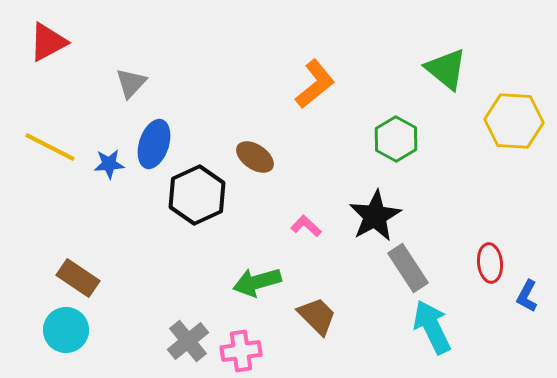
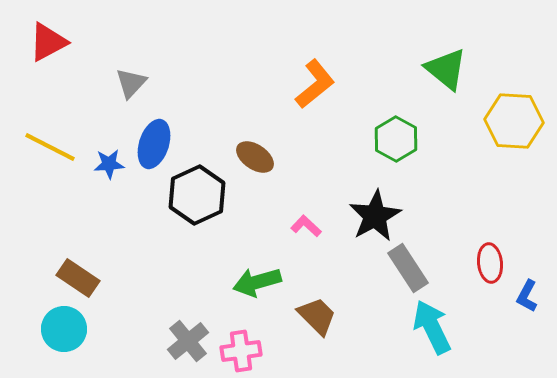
cyan circle: moved 2 px left, 1 px up
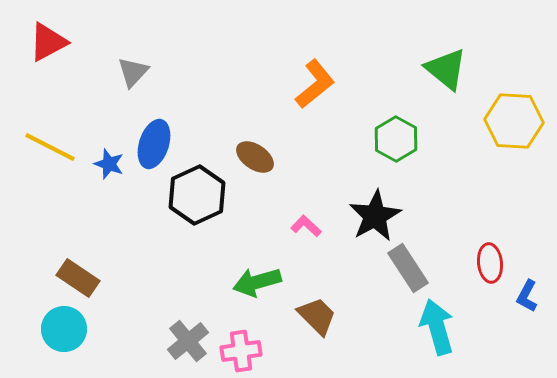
gray triangle: moved 2 px right, 11 px up
blue star: rotated 24 degrees clockwise
cyan arrow: moved 5 px right; rotated 10 degrees clockwise
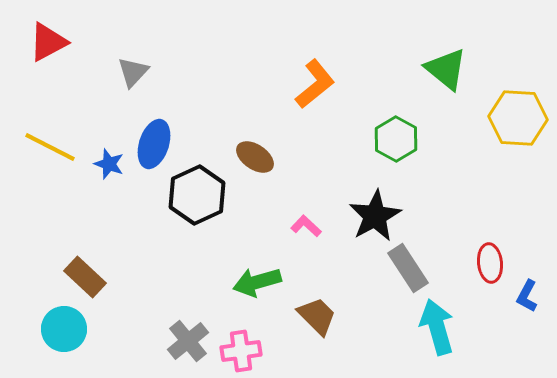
yellow hexagon: moved 4 px right, 3 px up
brown rectangle: moved 7 px right, 1 px up; rotated 9 degrees clockwise
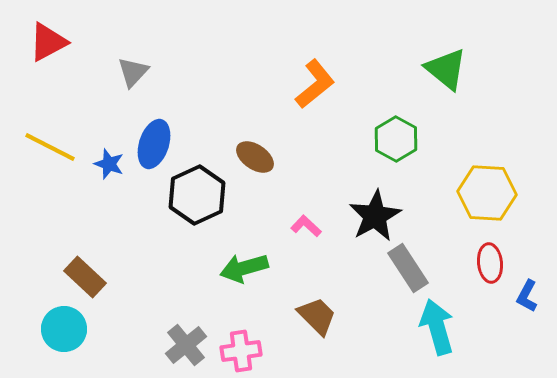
yellow hexagon: moved 31 px left, 75 px down
green arrow: moved 13 px left, 14 px up
gray cross: moved 2 px left, 4 px down
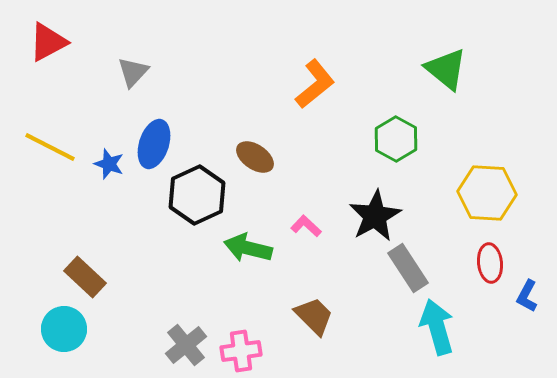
green arrow: moved 4 px right, 20 px up; rotated 30 degrees clockwise
brown trapezoid: moved 3 px left
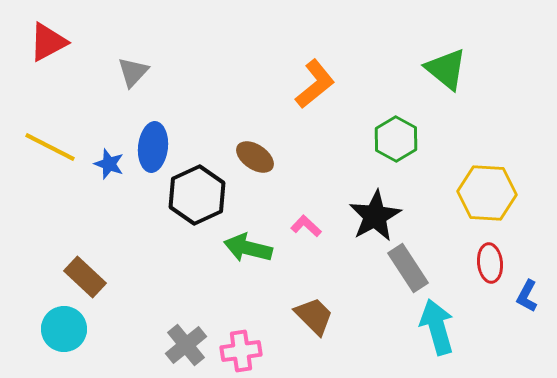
blue ellipse: moved 1 px left, 3 px down; rotated 12 degrees counterclockwise
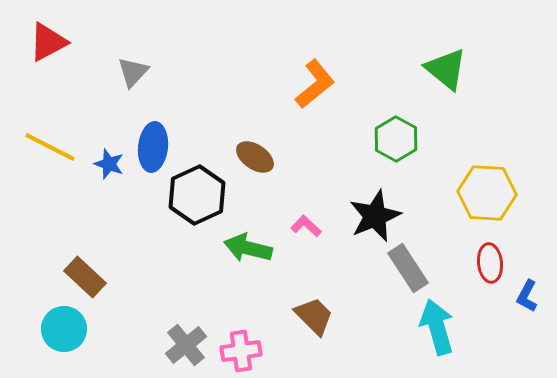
black star: rotated 6 degrees clockwise
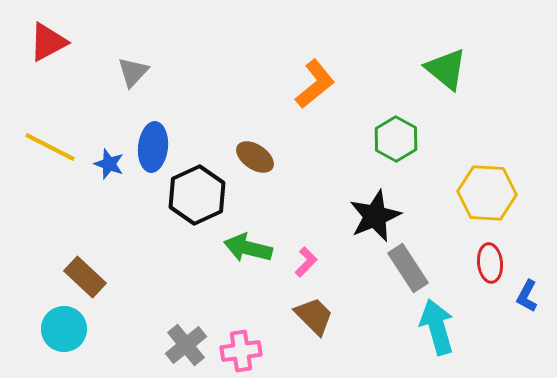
pink L-shape: moved 36 px down; rotated 92 degrees clockwise
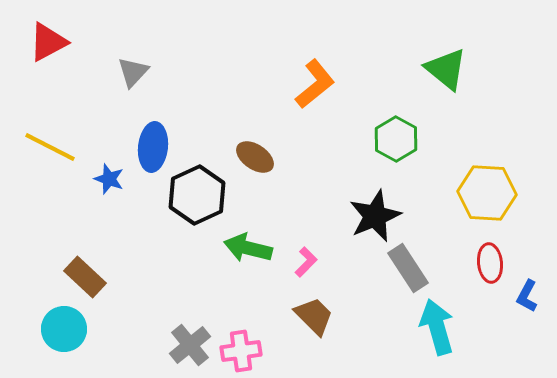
blue star: moved 15 px down
gray cross: moved 4 px right
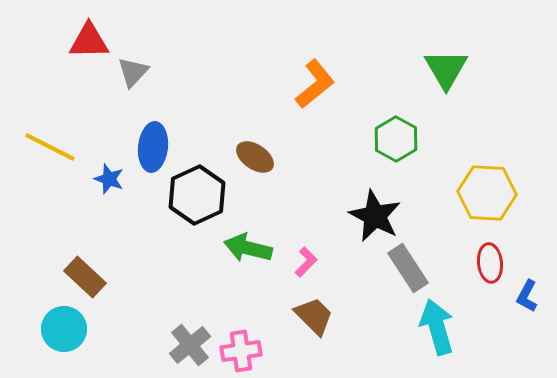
red triangle: moved 41 px right, 1 px up; rotated 27 degrees clockwise
green triangle: rotated 21 degrees clockwise
black star: rotated 22 degrees counterclockwise
